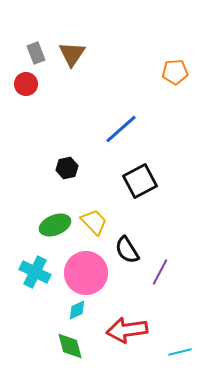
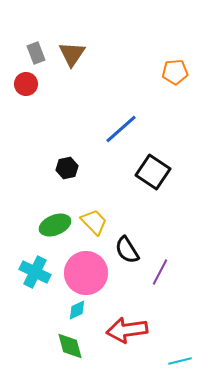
black square: moved 13 px right, 9 px up; rotated 28 degrees counterclockwise
cyan line: moved 9 px down
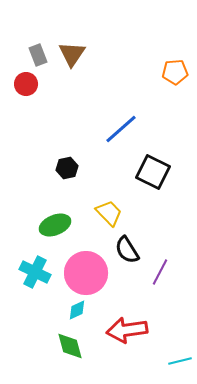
gray rectangle: moved 2 px right, 2 px down
black square: rotated 8 degrees counterclockwise
yellow trapezoid: moved 15 px right, 9 px up
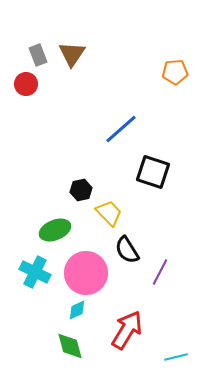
black hexagon: moved 14 px right, 22 px down
black square: rotated 8 degrees counterclockwise
green ellipse: moved 5 px down
red arrow: rotated 129 degrees clockwise
cyan line: moved 4 px left, 4 px up
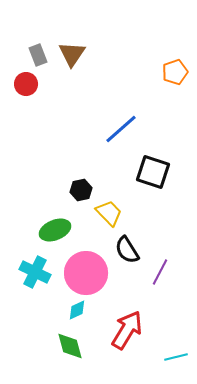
orange pentagon: rotated 15 degrees counterclockwise
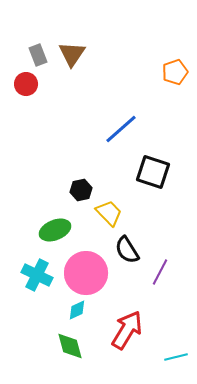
cyan cross: moved 2 px right, 3 px down
